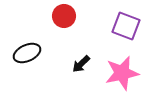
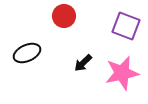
black arrow: moved 2 px right, 1 px up
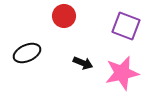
black arrow: rotated 114 degrees counterclockwise
